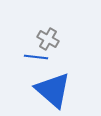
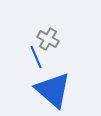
blue line: rotated 60 degrees clockwise
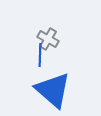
blue line: moved 4 px right, 2 px up; rotated 25 degrees clockwise
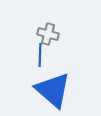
gray cross: moved 5 px up; rotated 15 degrees counterclockwise
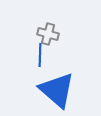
blue triangle: moved 4 px right
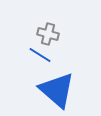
blue line: rotated 60 degrees counterclockwise
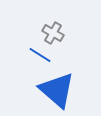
gray cross: moved 5 px right, 1 px up; rotated 15 degrees clockwise
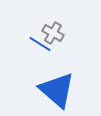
blue line: moved 11 px up
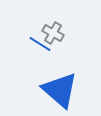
blue triangle: moved 3 px right
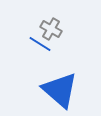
gray cross: moved 2 px left, 4 px up
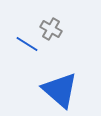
blue line: moved 13 px left
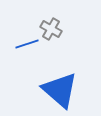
blue line: rotated 50 degrees counterclockwise
